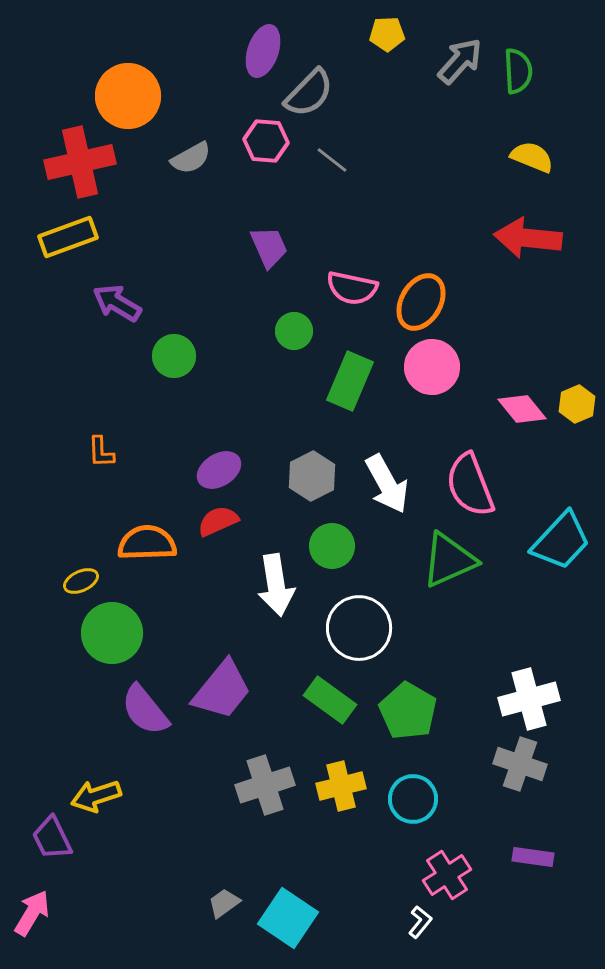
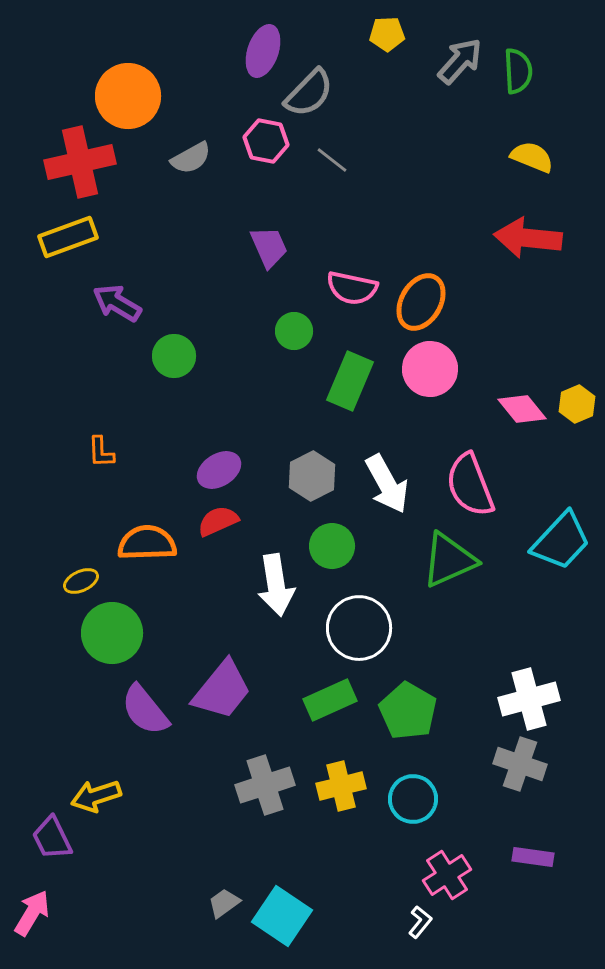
pink hexagon at (266, 141): rotated 6 degrees clockwise
pink circle at (432, 367): moved 2 px left, 2 px down
green rectangle at (330, 700): rotated 60 degrees counterclockwise
cyan square at (288, 918): moved 6 px left, 2 px up
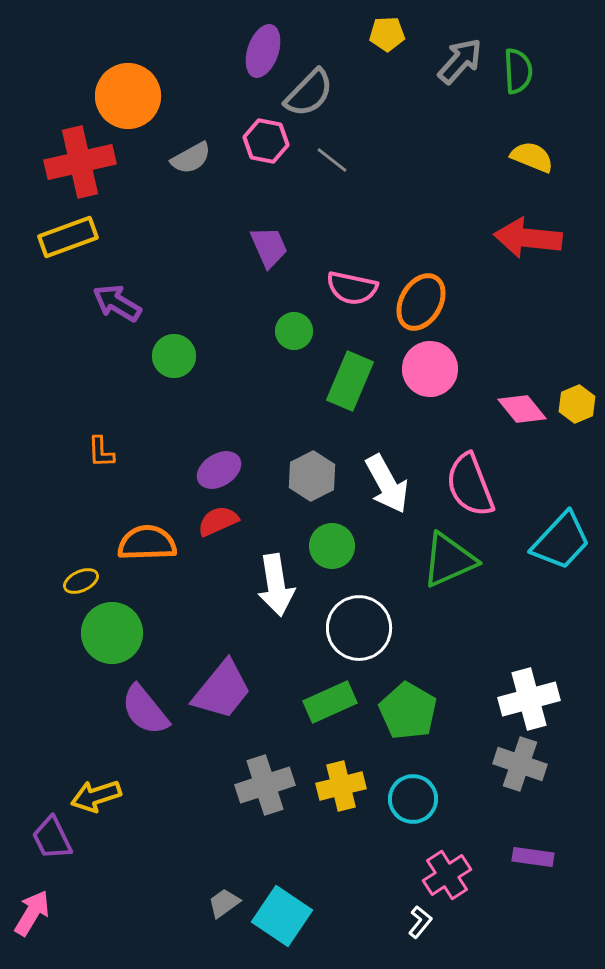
green rectangle at (330, 700): moved 2 px down
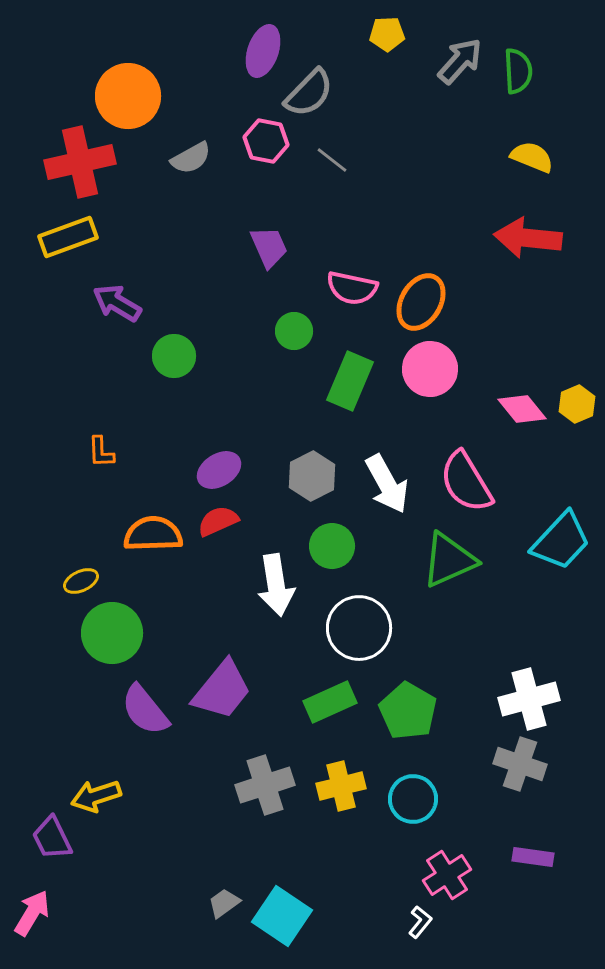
pink semicircle at (470, 485): moved 4 px left, 3 px up; rotated 10 degrees counterclockwise
orange semicircle at (147, 543): moved 6 px right, 9 px up
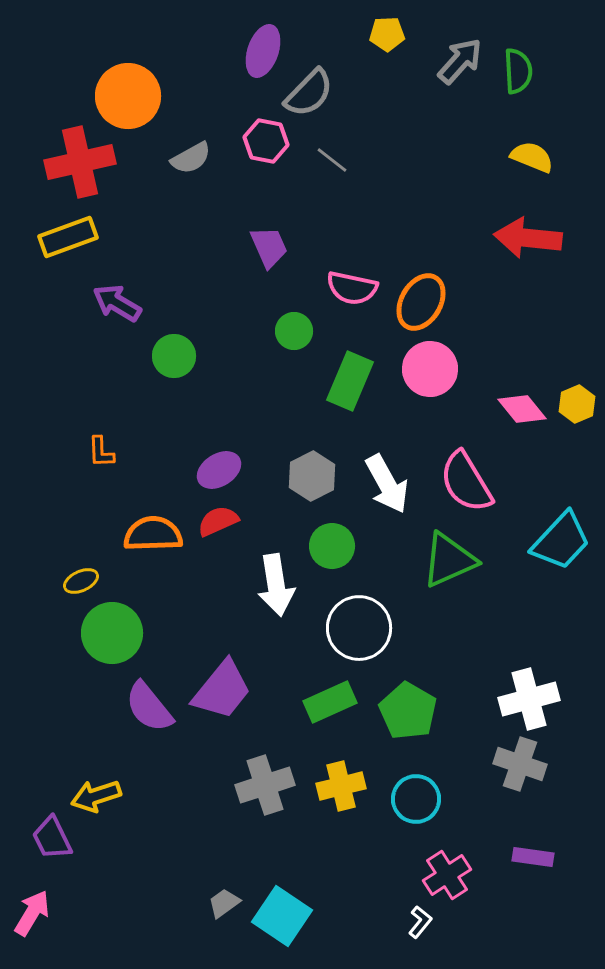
purple semicircle at (145, 710): moved 4 px right, 3 px up
cyan circle at (413, 799): moved 3 px right
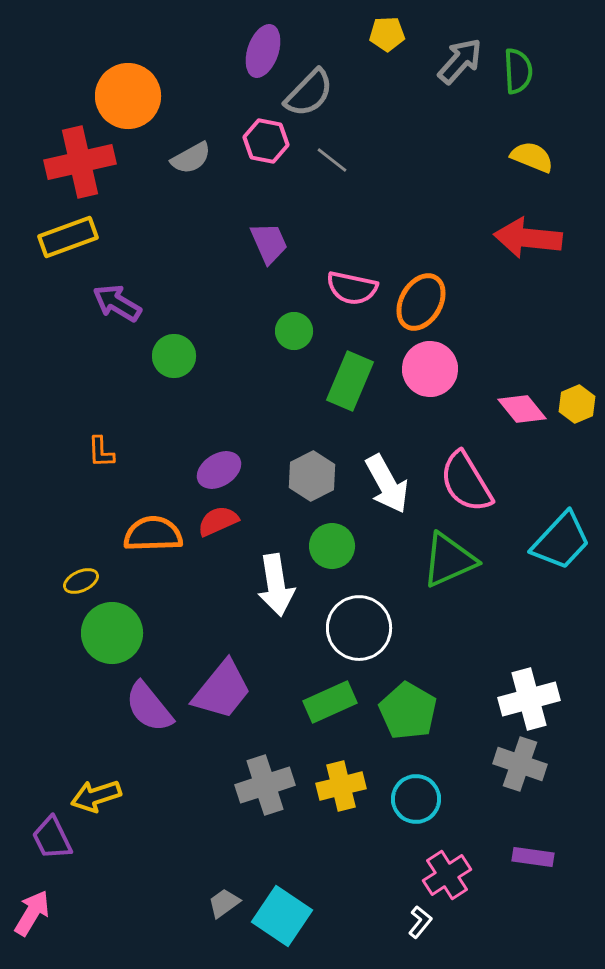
purple trapezoid at (269, 247): moved 4 px up
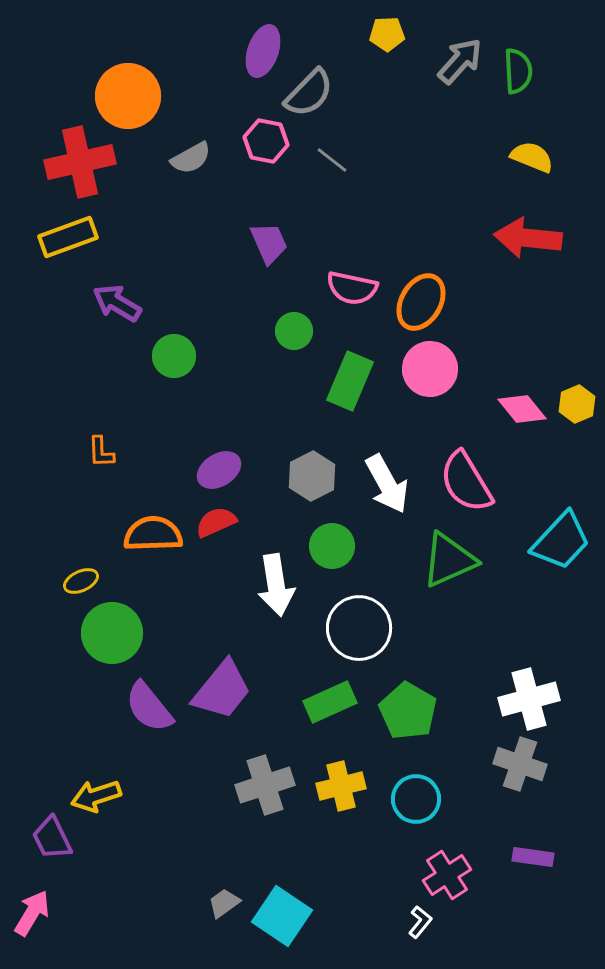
red semicircle at (218, 521): moved 2 px left, 1 px down
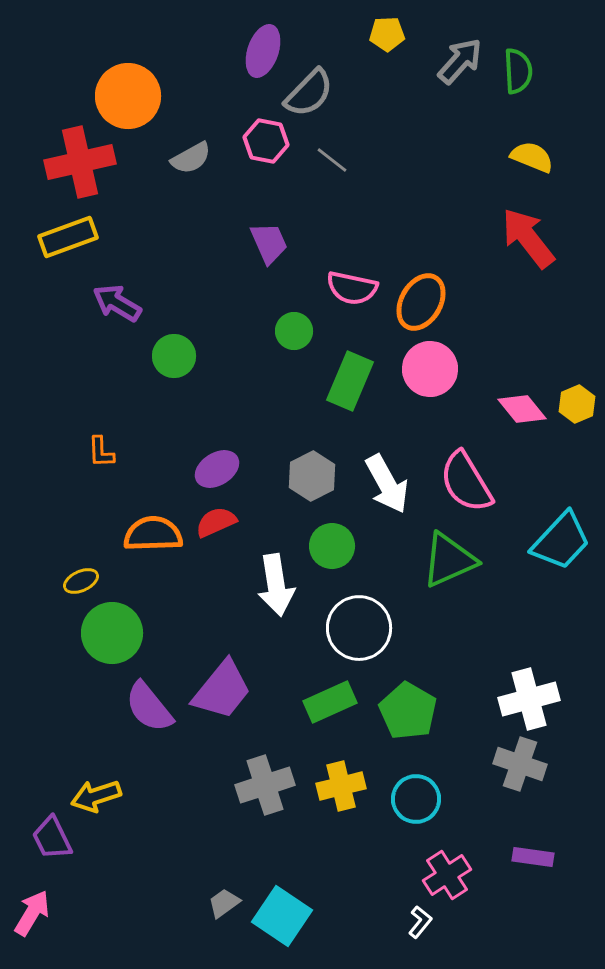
red arrow at (528, 238): rotated 46 degrees clockwise
purple ellipse at (219, 470): moved 2 px left, 1 px up
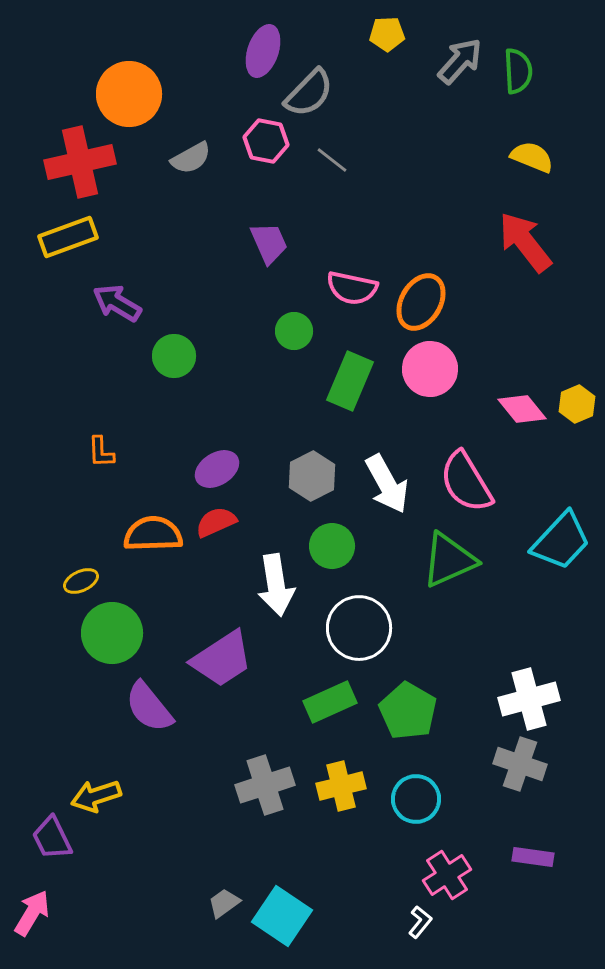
orange circle at (128, 96): moved 1 px right, 2 px up
red arrow at (528, 238): moved 3 px left, 4 px down
purple trapezoid at (222, 690): moved 31 px up; rotated 18 degrees clockwise
